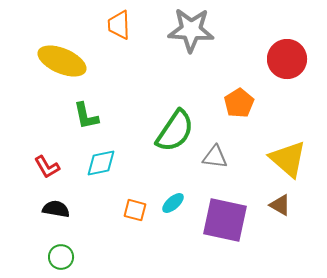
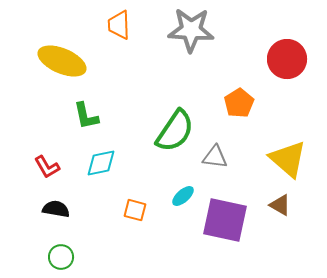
cyan ellipse: moved 10 px right, 7 px up
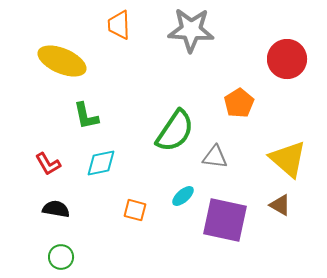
red L-shape: moved 1 px right, 3 px up
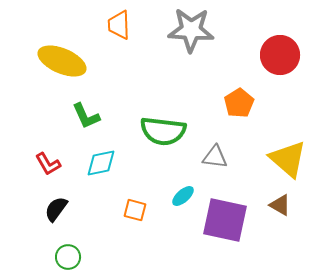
red circle: moved 7 px left, 4 px up
green L-shape: rotated 12 degrees counterclockwise
green semicircle: moved 12 px left; rotated 63 degrees clockwise
black semicircle: rotated 64 degrees counterclockwise
green circle: moved 7 px right
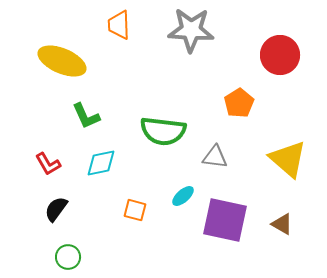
brown triangle: moved 2 px right, 19 px down
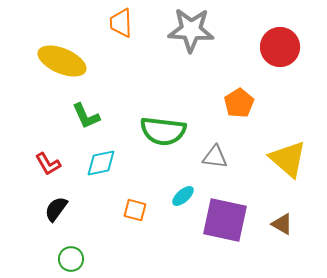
orange trapezoid: moved 2 px right, 2 px up
red circle: moved 8 px up
green circle: moved 3 px right, 2 px down
